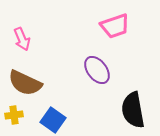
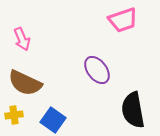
pink trapezoid: moved 8 px right, 6 px up
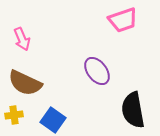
purple ellipse: moved 1 px down
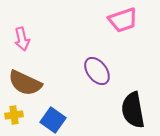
pink arrow: rotated 10 degrees clockwise
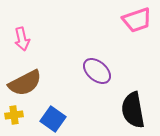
pink trapezoid: moved 14 px right
purple ellipse: rotated 12 degrees counterclockwise
brown semicircle: rotated 52 degrees counterclockwise
blue square: moved 1 px up
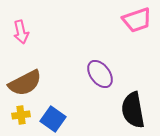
pink arrow: moved 1 px left, 7 px up
purple ellipse: moved 3 px right, 3 px down; rotated 12 degrees clockwise
yellow cross: moved 7 px right
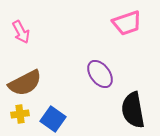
pink trapezoid: moved 10 px left, 3 px down
pink arrow: rotated 15 degrees counterclockwise
yellow cross: moved 1 px left, 1 px up
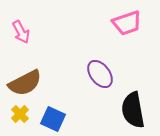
yellow cross: rotated 36 degrees counterclockwise
blue square: rotated 10 degrees counterclockwise
